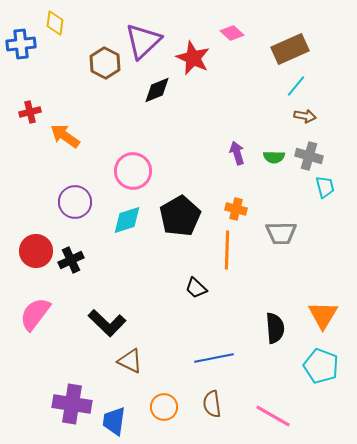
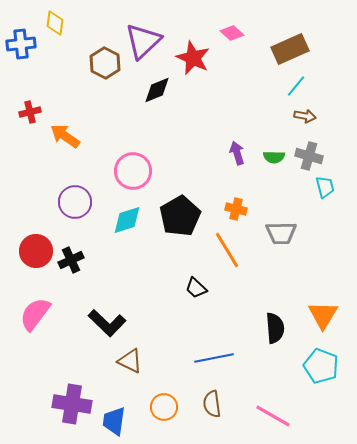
orange line: rotated 33 degrees counterclockwise
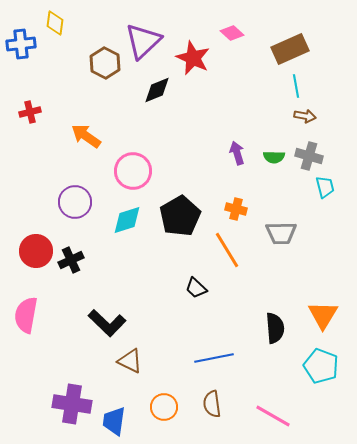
cyan line: rotated 50 degrees counterclockwise
orange arrow: moved 21 px right
pink semicircle: moved 9 px left, 1 px down; rotated 27 degrees counterclockwise
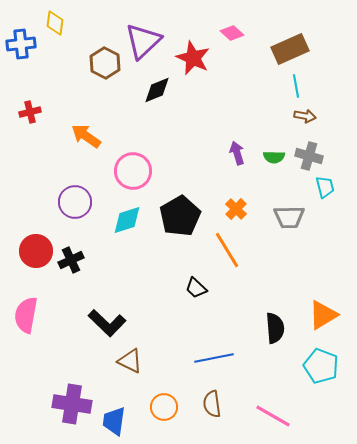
orange cross: rotated 30 degrees clockwise
gray trapezoid: moved 8 px right, 16 px up
orange triangle: rotated 28 degrees clockwise
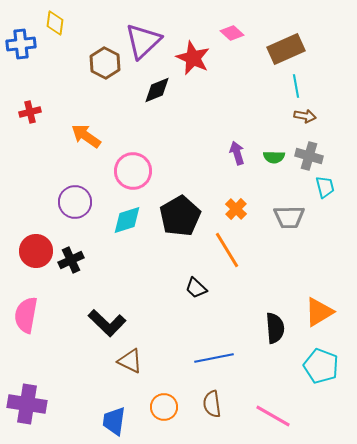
brown rectangle: moved 4 px left
orange triangle: moved 4 px left, 3 px up
purple cross: moved 45 px left
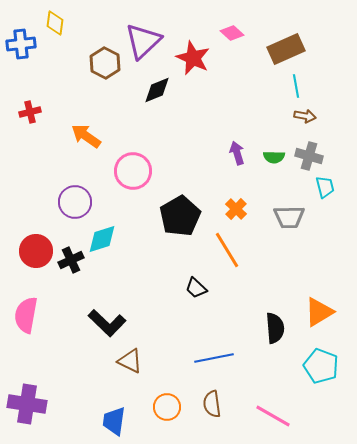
cyan diamond: moved 25 px left, 19 px down
orange circle: moved 3 px right
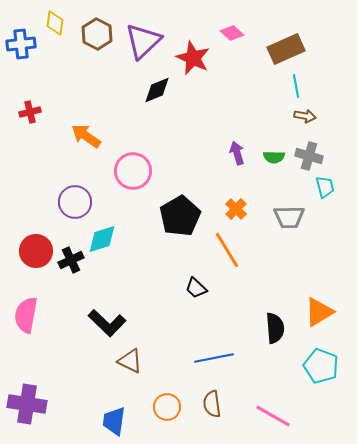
brown hexagon: moved 8 px left, 29 px up
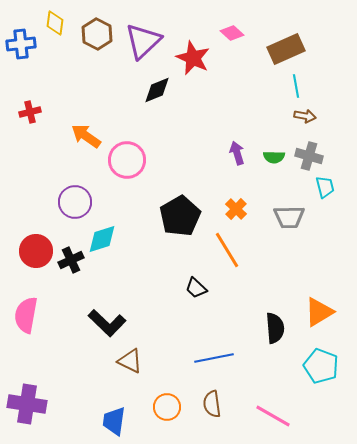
pink circle: moved 6 px left, 11 px up
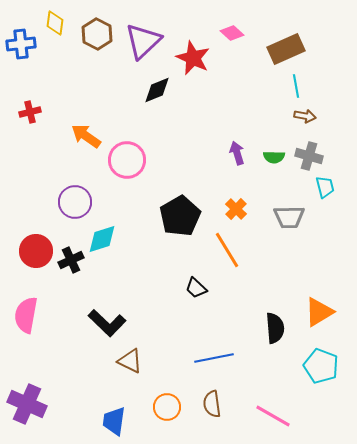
purple cross: rotated 15 degrees clockwise
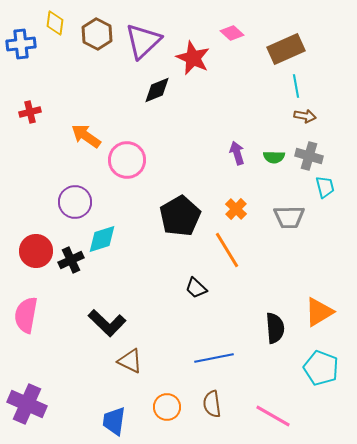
cyan pentagon: moved 2 px down
